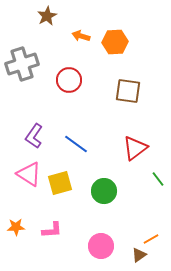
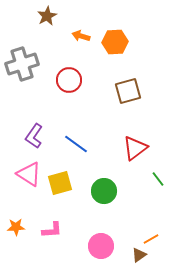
brown square: rotated 24 degrees counterclockwise
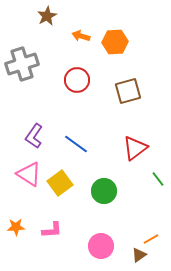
red circle: moved 8 px right
yellow square: rotated 20 degrees counterclockwise
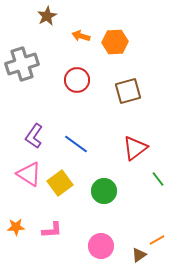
orange line: moved 6 px right, 1 px down
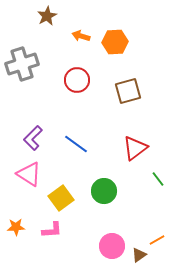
purple L-shape: moved 1 px left, 2 px down; rotated 10 degrees clockwise
yellow square: moved 1 px right, 15 px down
pink circle: moved 11 px right
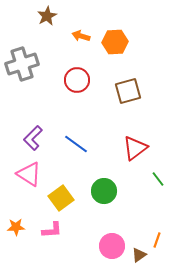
orange line: rotated 42 degrees counterclockwise
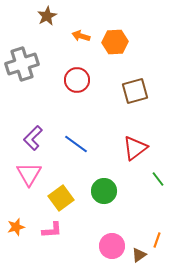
brown square: moved 7 px right
pink triangle: rotated 28 degrees clockwise
orange star: rotated 12 degrees counterclockwise
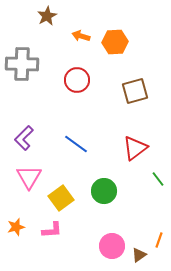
gray cross: rotated 20 degrees clockwise
purple L-shape: moved 9 px left
pink triangle: moved 3 px down
orange line: moved 2 px right
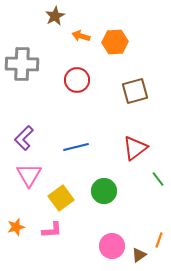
brown star: moved 8 px right
blue line: moved 3 px down; rotated 50 degrees counterclockwise
pink triangle: moved 2 px up
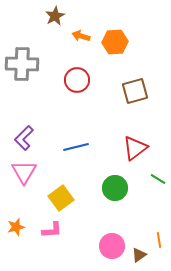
pink triangle: moved 5 px left, 3 px up
green line: rotated 21 degrees counterclockwise
green circle: moved 11 px right, 3 px up
orange line: rotated 28 degrees counterclockwise
